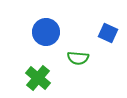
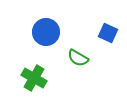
green semicircle: rotated 25 degrees clockwise
green cross: moved 4 px left; rotated 10 degrees counterclockwise
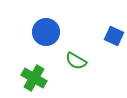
blue square: moved 6 px right, 3 px down
green semicircle: moved 2 px left, 3 px down
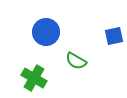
blue square: rotated 36 degrees counterclockwise
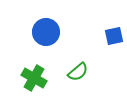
green semicircle: moved 2 px right, 11 px down; rotated 70 degrees counterclockwise
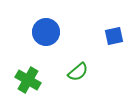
green cross: moved 6 px left, 2 px down
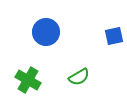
green semicircle: moved 1 px right, 5 px down; rotated 10 degrees clockwise
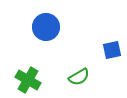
blue circle: moved 5 px up
blue square: moved 2 px left, 14 px down
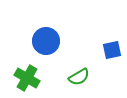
blue circle: moved 14 px down
green cross: moved 1 px left, 2 px up
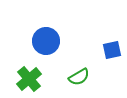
green cross: moved 2 px right, 1 px down; rotated 20 degrees clockwise
